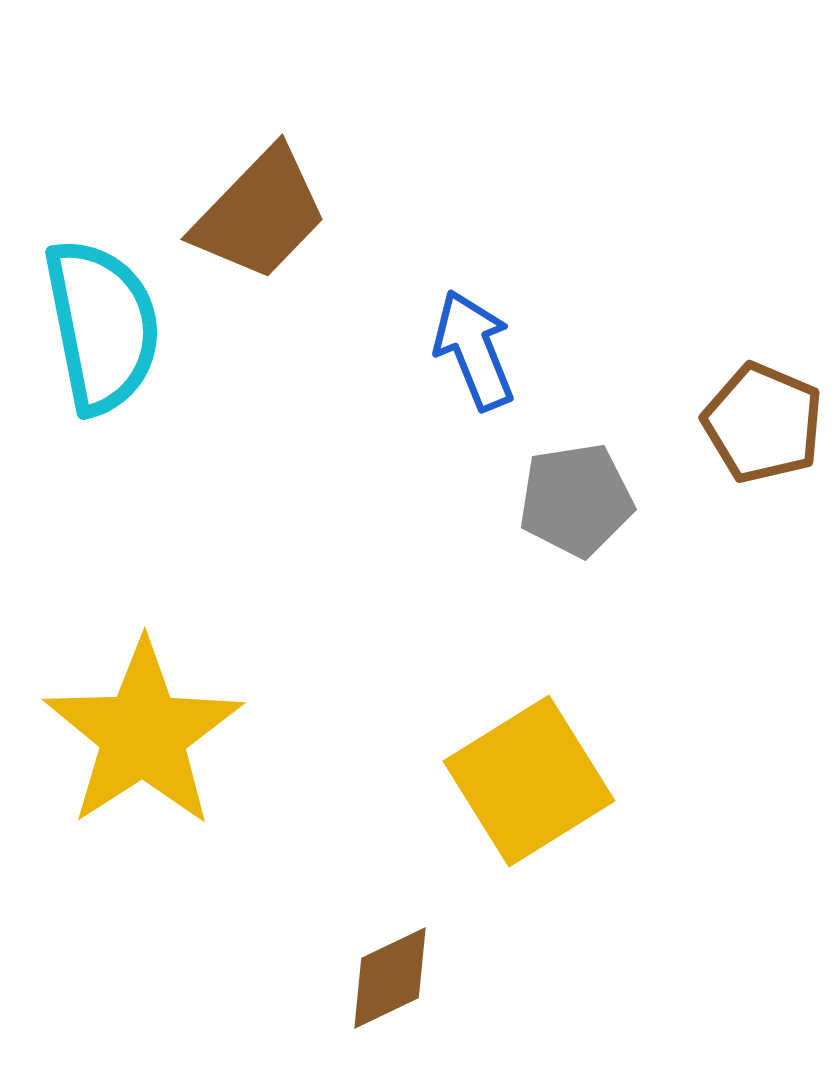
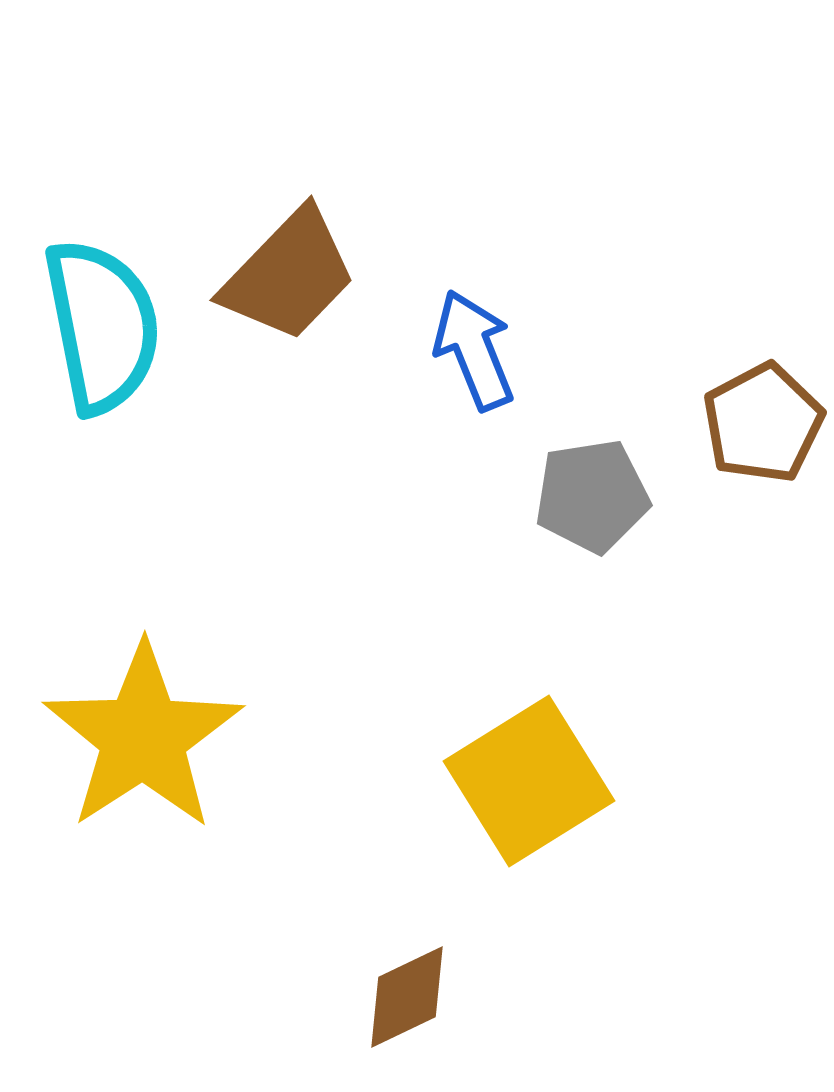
brown trapezoid: moved 29 px right, 61 px down
brown pentagon: rotated 21 degrees clockwise
gray pentagon: moved 16 px right, 4 px up
yellow star: moved 3 px down
brown diamond: moved 17 px right, 19 px down
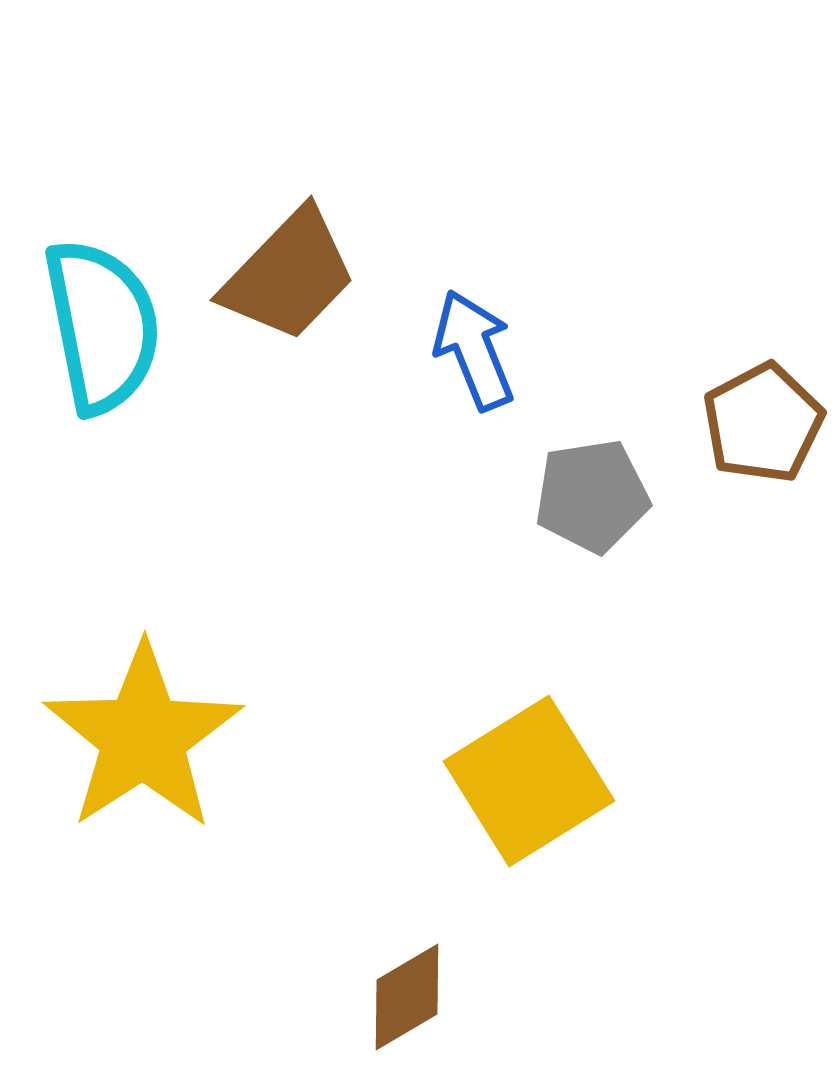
brown diamond: rotated 5 degrees counterclockwise
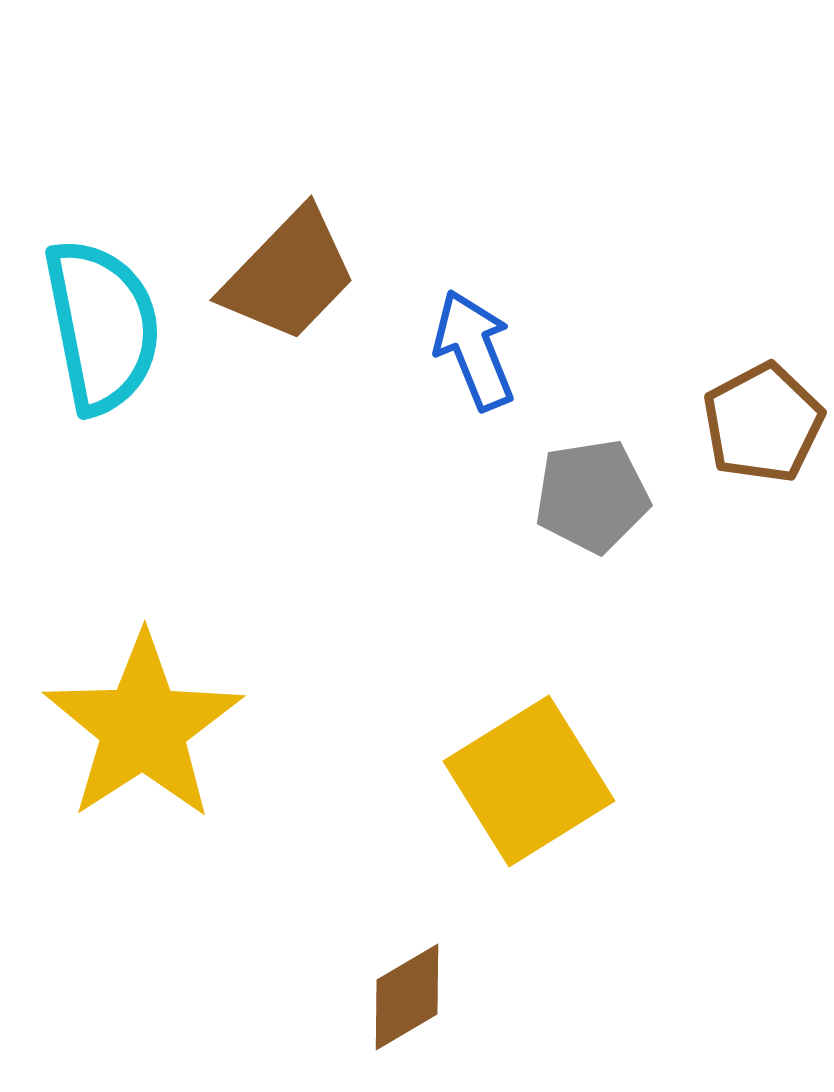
yellow star: moved 10 px up
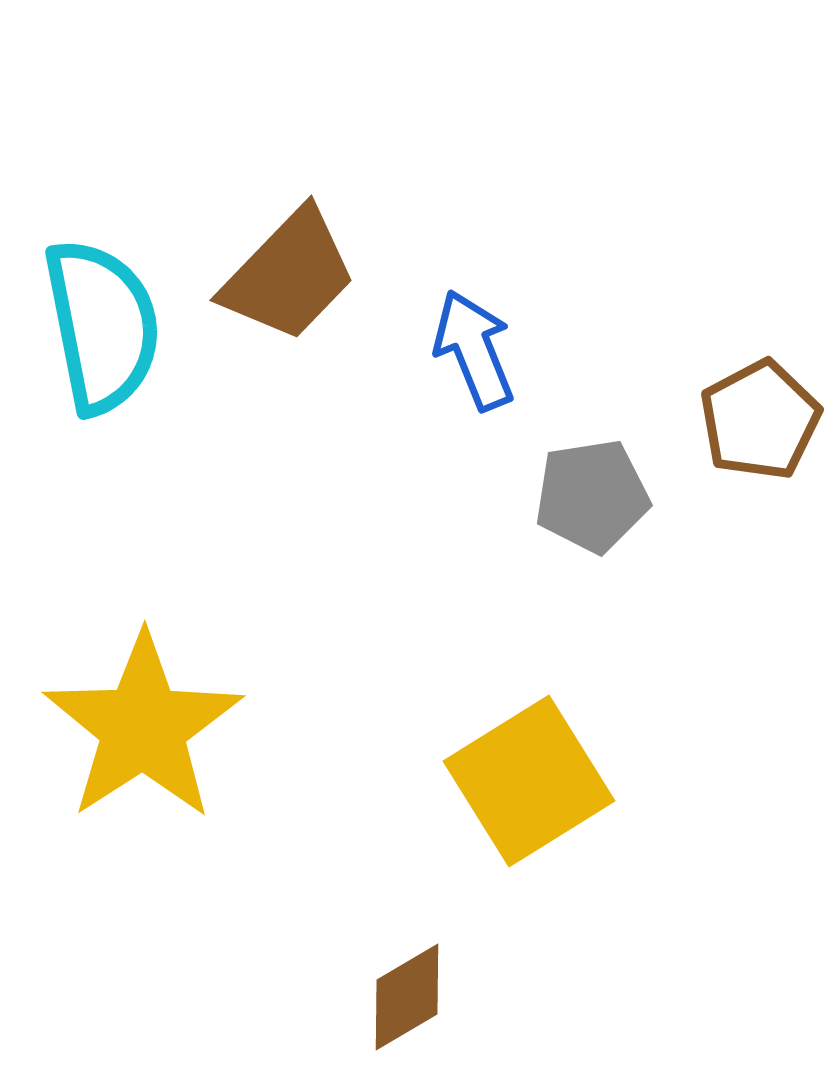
brown pentagon: moved 3 px left, 3 px up
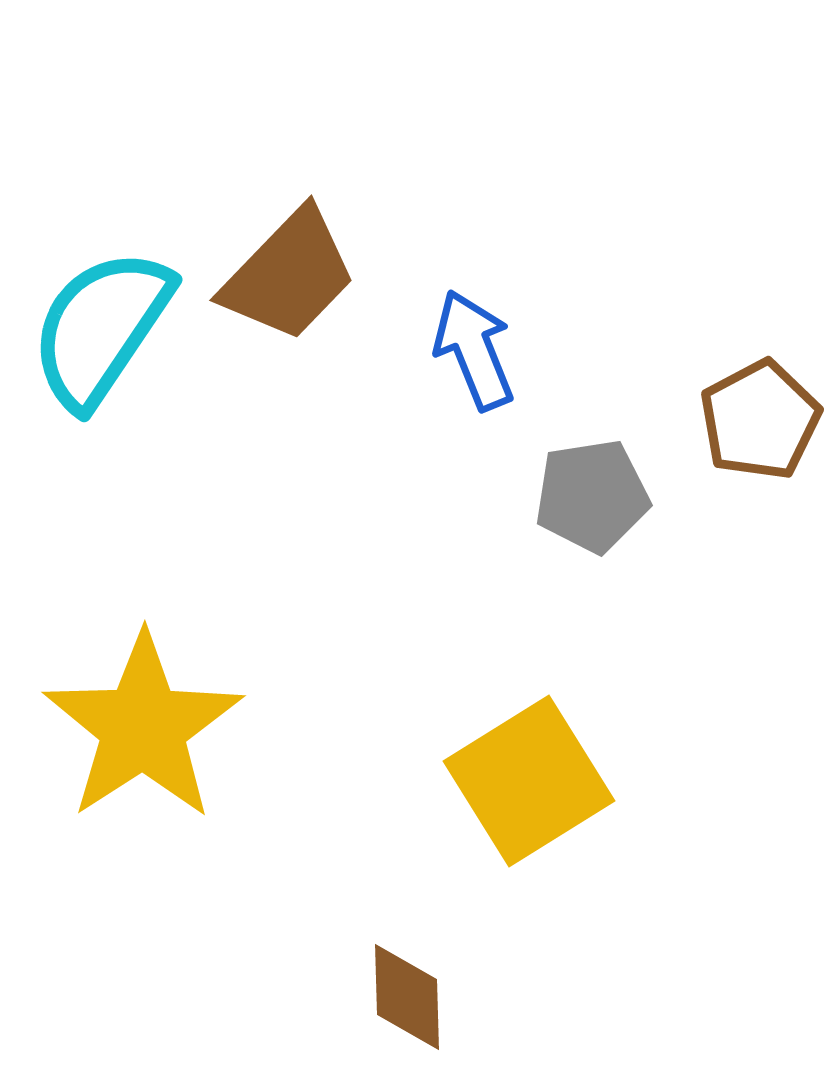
cyan semicircle: moved 1 px left, 2 px down; rotated 135 degrees counterclockwise
brown diamond: rotated 61 degrees counterclockwise
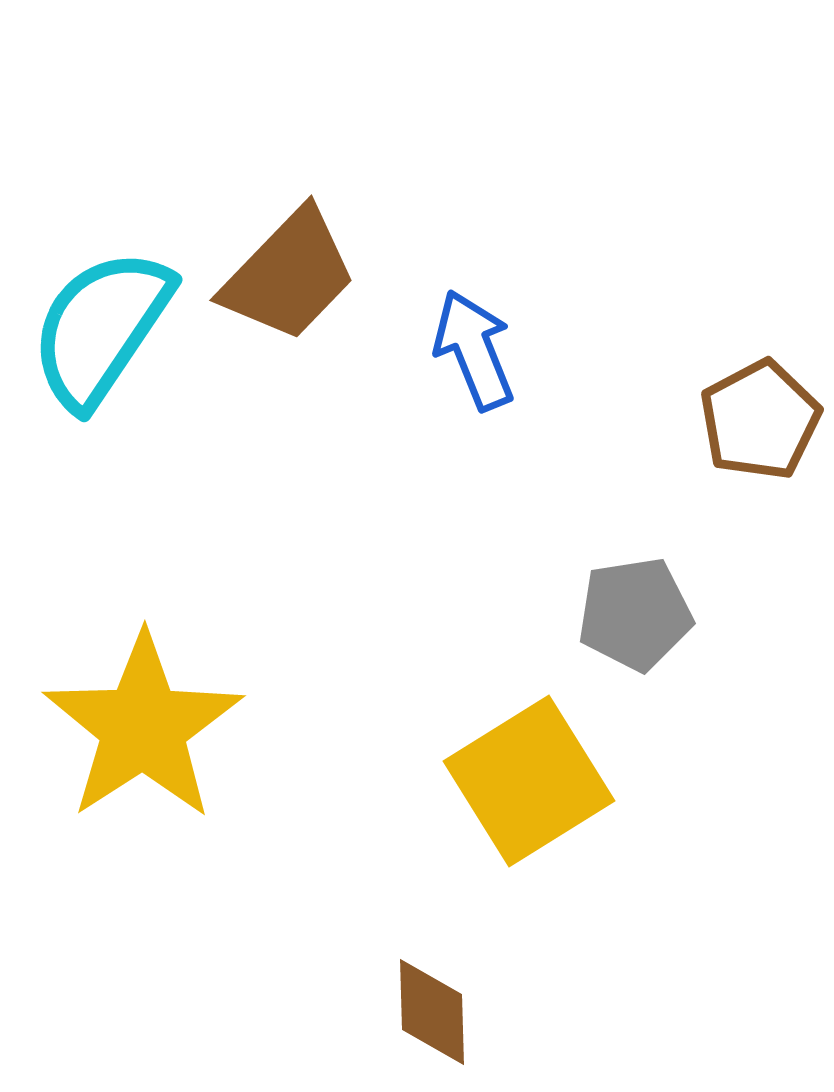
gray pentagon: moved 43 px right, 118 px down
brown diamond: moved 25 px right, 15 px down
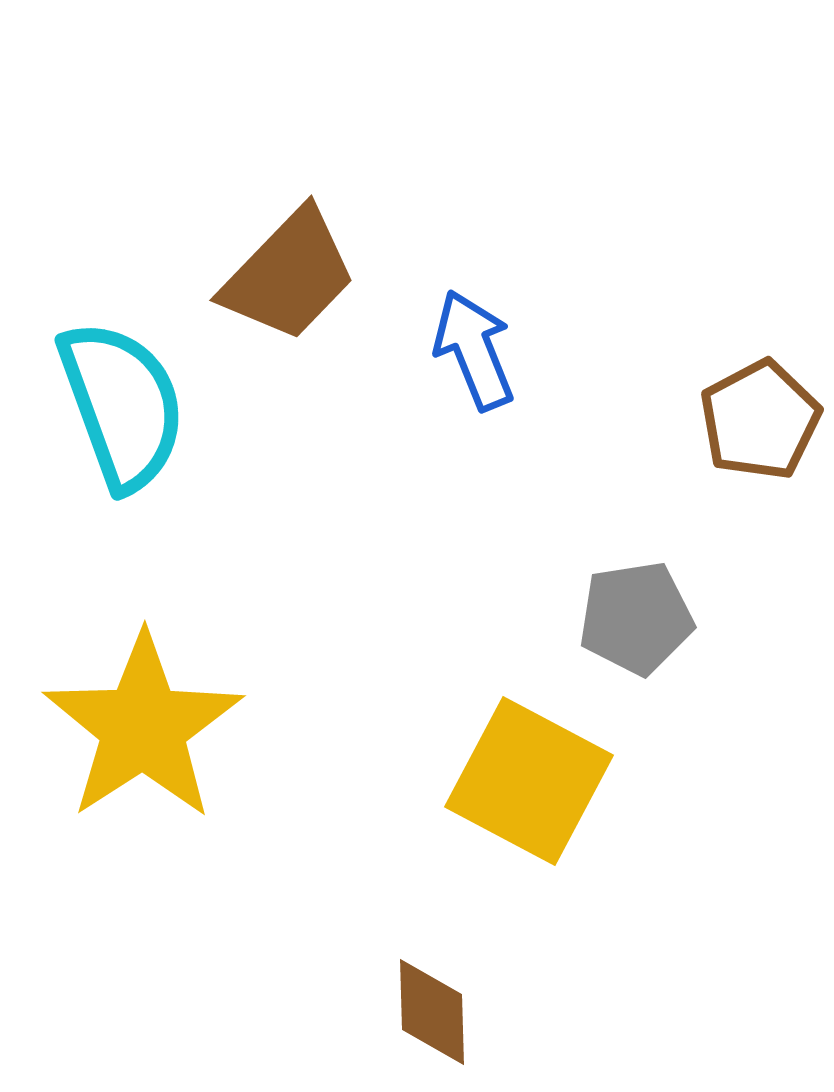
cyan semicircle: moved 21 px right, 77 px down; rotated 126 degrees clockwise
gray pentagon: moved 1 px right, 4 px down
yellow square: rotated 30 degrees counterclockwise
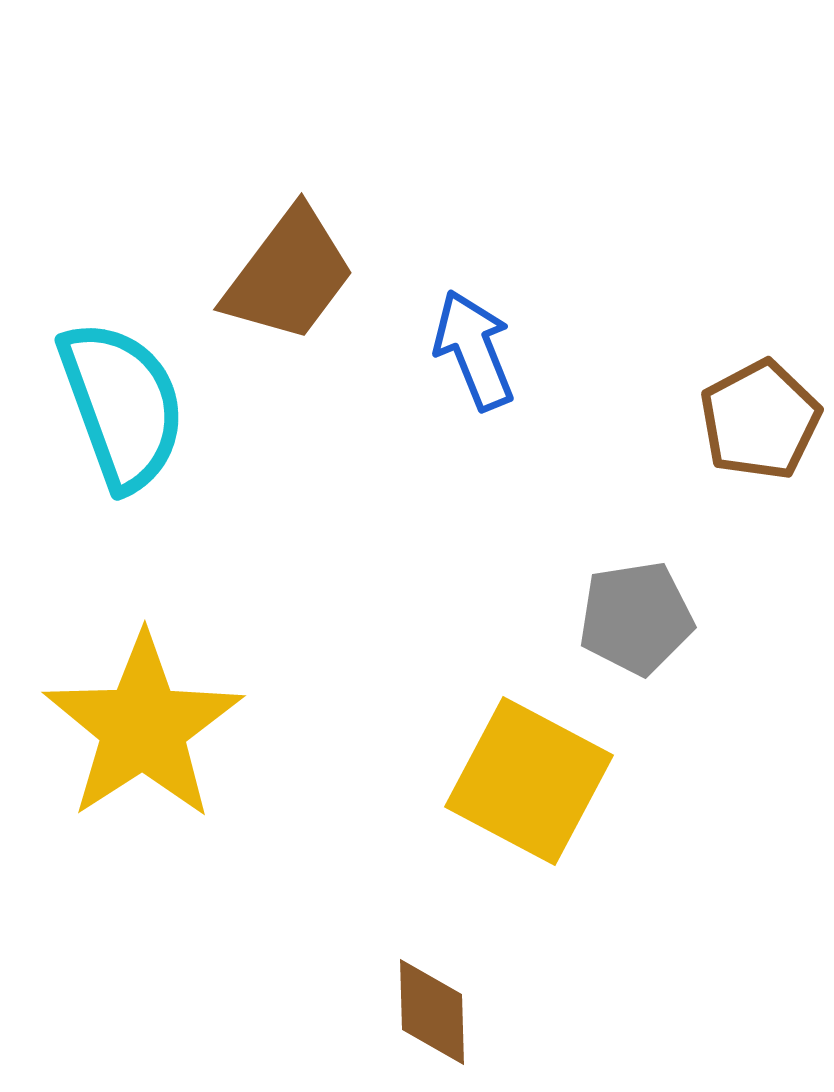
brown trapezoid: rotated 7 degrees counterclockwise
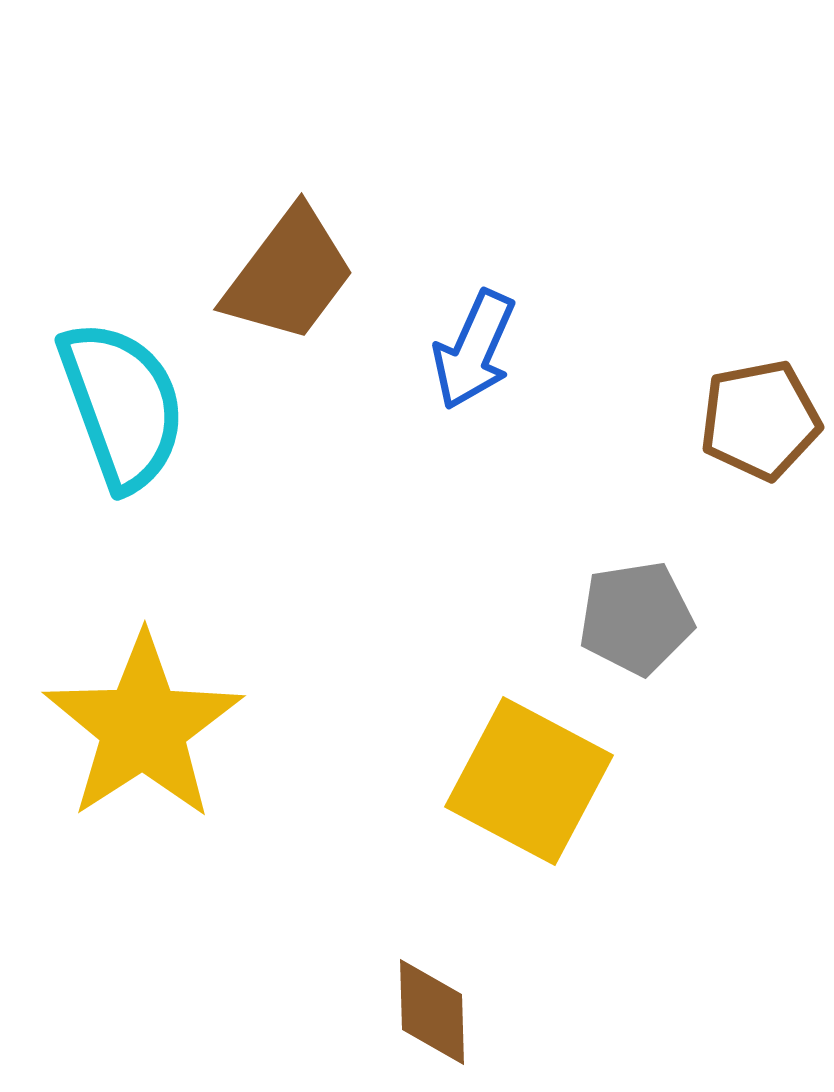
blue arrow: rotated 134 degrees counterclockwise
brown pentagon: rotated 17 degrees clockwise
